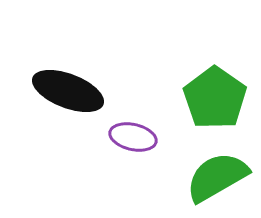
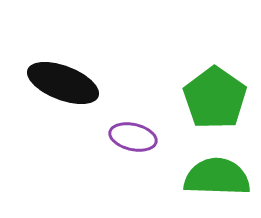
black ellipse: moved 5 px left, 8 px up
green semicircle: rotated 32 degrees clockwise
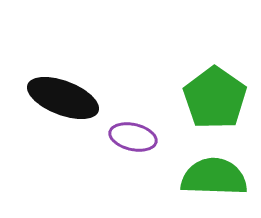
black ellipse: moved 15 px down
green semicircle: moved 3 px left
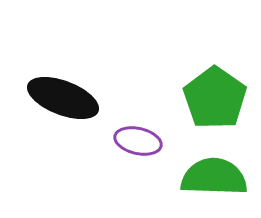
purple ellipse: moved 5 px right, 4 px down
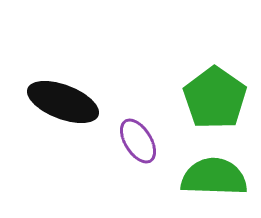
black ellipse: moved 4 px down
purple ellipse: rotated 45 degrees clockwise
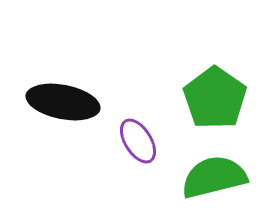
black ellipse: rotated 10 degrees counterclockwise
green semicircle: rotated 16 degrees counterclockwise
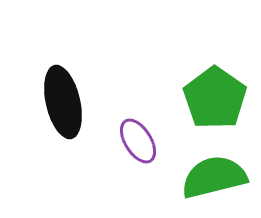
black ellipse: rotated 66 degrees clockwise
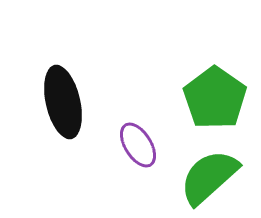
purple ellipse: moved 4 px down
green semicircle: moved 5 px left; rotated 28 degrees counterclockwise
